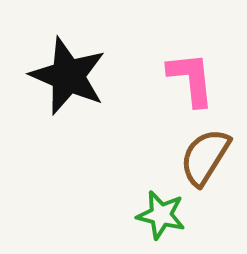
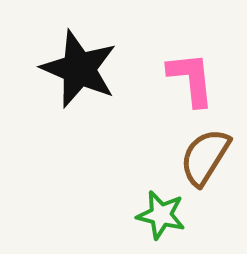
black star: moved 11 px right, 7 px up
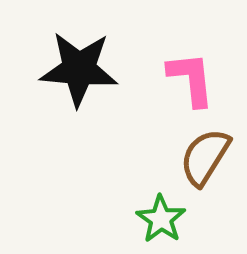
black star: rotated 18 degrees counterclockwise
green star: moved 4 px down; rotated 21 degrees clockwise
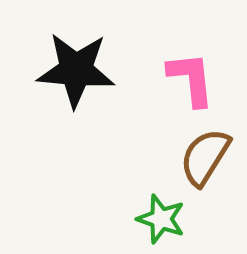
black star: moved 3 px left, 1 px down
green star: rotated 15 degrees counterclockwise
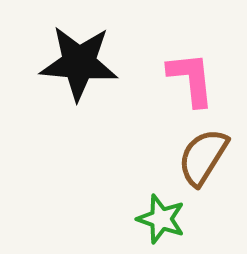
black star: moved 3 px right, 7 px up
brown semicircle: moved 2 px left
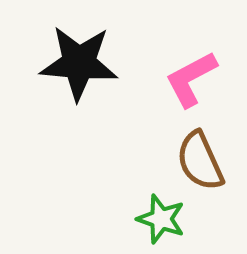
pink L-shape: rotated 112 degrees counterclockwise
brown semicircle: moved 3 px left, 4 px down; rotated 56 degrees counterclockwise
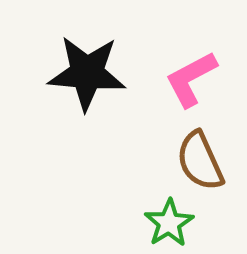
black star: moved 8 px right, 10 px down
green star: moved 8 px right, 4 px down; rotated 21 degrees clockwise
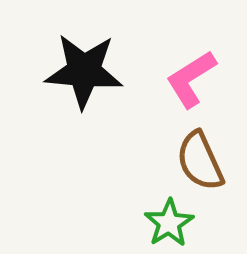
black star: moved 3 px left, 2 px up
pink L-shape: rotated 4 degrees counterclockwise
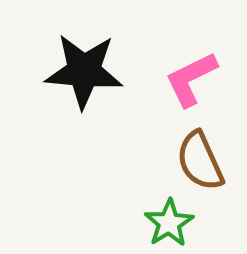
pink L-shape: rotated 6 degrees clockwise
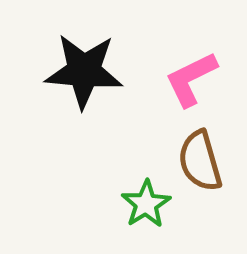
brown semicircle: rotated 8 degrees clockwise
green star: moved 23 px left, 19 px up
